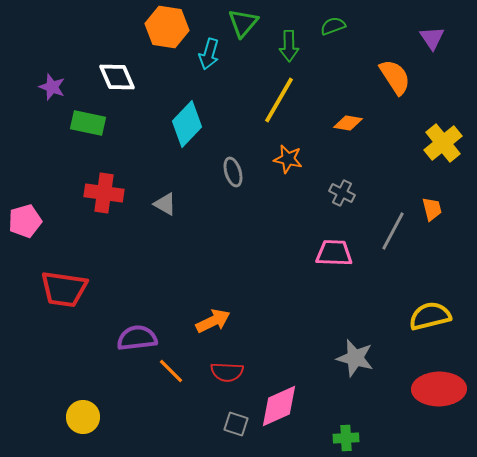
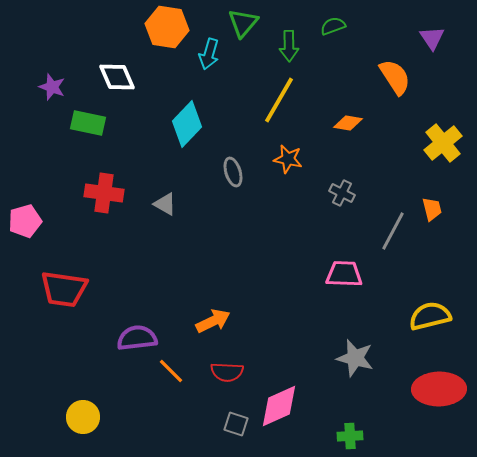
pink trapezoid: moved 10 px right, 21 px down
green cross: moved 4 px right, 2 px up
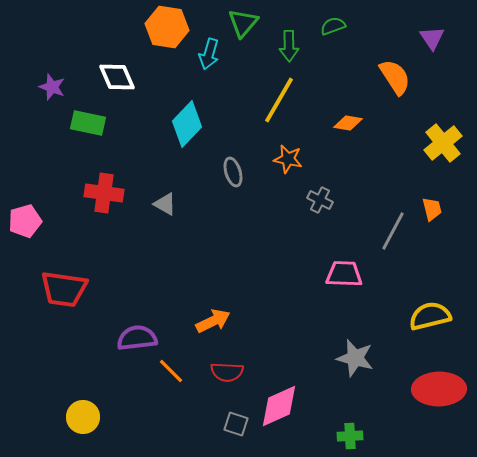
gray cross: moved 22 px left, 7 px down
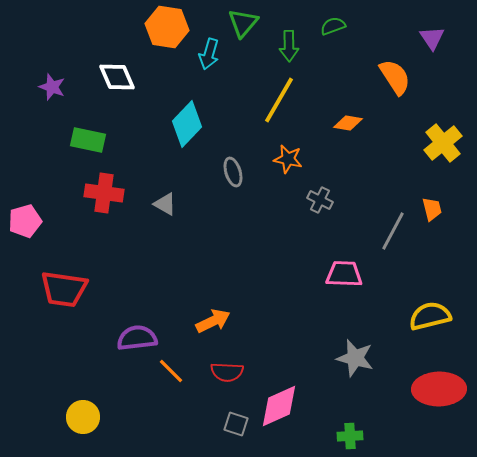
green rectangle: moved 17 px down
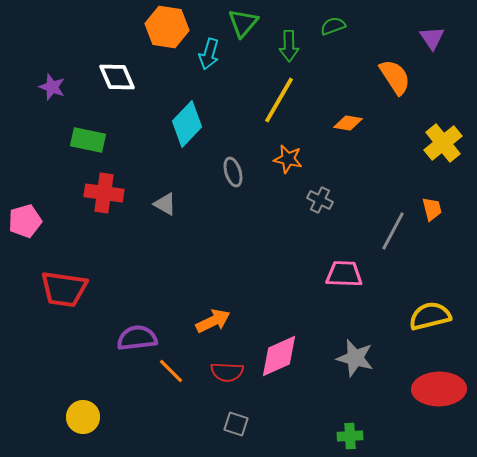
pink diamond: moved 50 px up
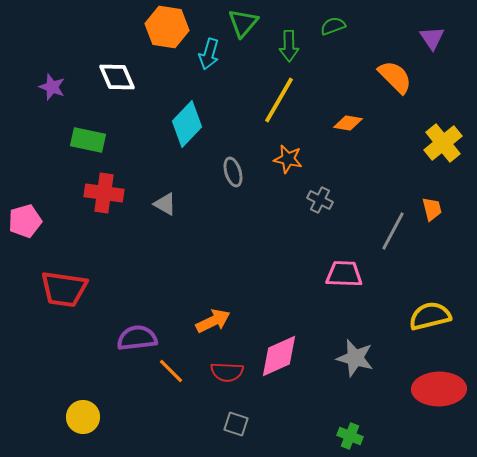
orange semicircle: rotated 12 degrees counterclockwise
green cross: rotated 25 degrees clockwise
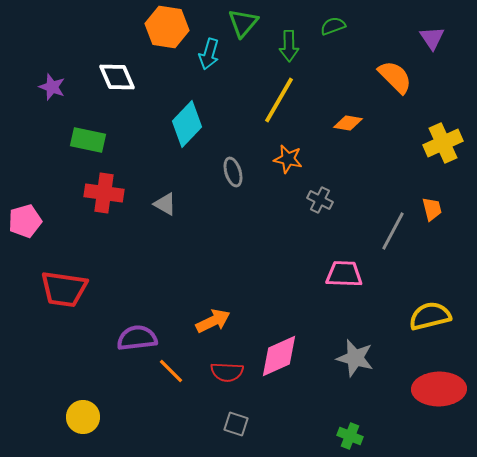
yellow cross: rotated 15 degrees clockwise
